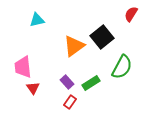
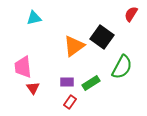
cyan triangle: moved 3 px left, 2 px up
black square: rotated 15 degrees counterclockwise
purple rectangle: rotated 48 degrees counterclockwise
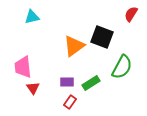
cyan triangle: moved 2 px left, 1 px up
black square: rotated 15 degrees counterclockwise
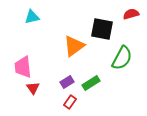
red semicircle: rotated 42 degrees clockwise
black square: moved 8 px up; rotated 10 degrees counterclockwise
green semicircle: moved 9 px up
purple rectangle: rotated 32 degrees counterclockwise
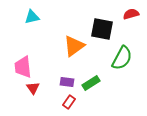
purple rectangle: rotated 40 degrees clockwise
red rectangle: moved 1 px left
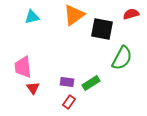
orange triangle: moved 31 px up
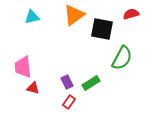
purple rectangle: rotated 56 degrees clockwise
red triangle: rotated 40 degrees counterclockwise
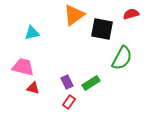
cyan triangle: moved 16 px down
pink trapezoid: rotated 110 degrees clockwise
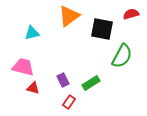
orange triangle: moved 5 px left, 1 px down
green semicircle: moved 2 px up
purple rectangle: moved 4 px left, 2 px up
